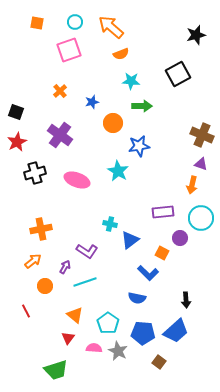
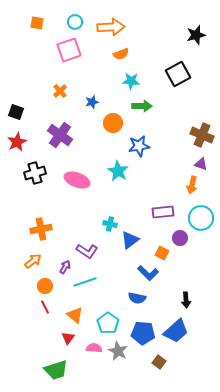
orange arrow at (111, 27): rotated 136 degrees clockwise
red line at (26, 311): moved 19 px right, 4 px up
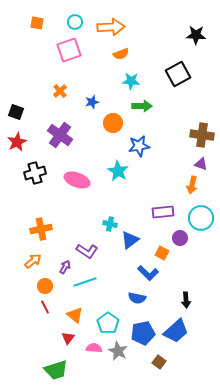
black star at (196, 35): rotated 18 degrees clockwise
brown cross at (202, 135): rotated 15 degrees counterclockwise
blue pentagon at (143, 333): rotated 15 degrees counterclockwise
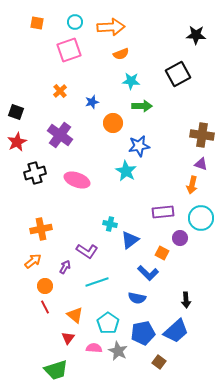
cyan star at (118, 171): moved 8 px right
cyan line at (85, 282): moved 12 px right
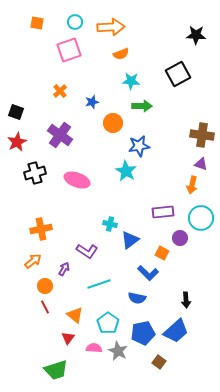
purple arrow at (65, 267): moved 1 px left, 2 px down
cyan line at (97, 282): moved 2 px right, 2 px down
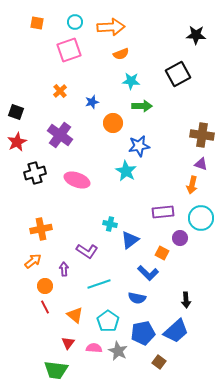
purple arrow at (64, 269): rotated 32 degrees counterclockwise
cyan pentagon at (108, 323): moved 2 px up
red triangle at (68, 338): moved 5 px down
green trapezoid at (56, 370): rotated 25 degrees clockwise
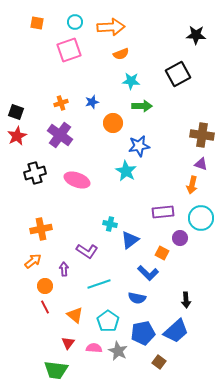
orange cross at (60, 91): moved 1 px right, 12 px down; rotated 24 degrees clockwise
red star at (17, 142): moved 6 px up
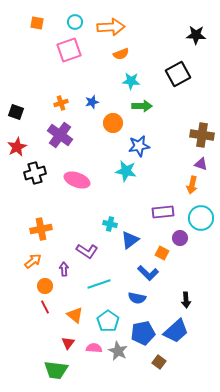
red star at (17, 136): moved 11 px down
cyan star at (126, 171): rotated 20 degrees counterclockwise
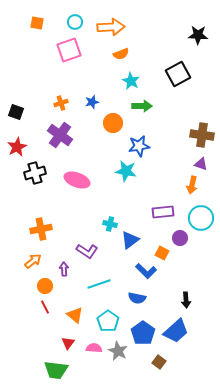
black star at (196, 35): moved 2 px right
cyan star at (131, 81): rotated 24 degrees clockwise
blue L-shape at (148, 273): moved 2 px left, 2 px up
blue pentagon at (143, 333): rotated 25 degrees counterclockwise
